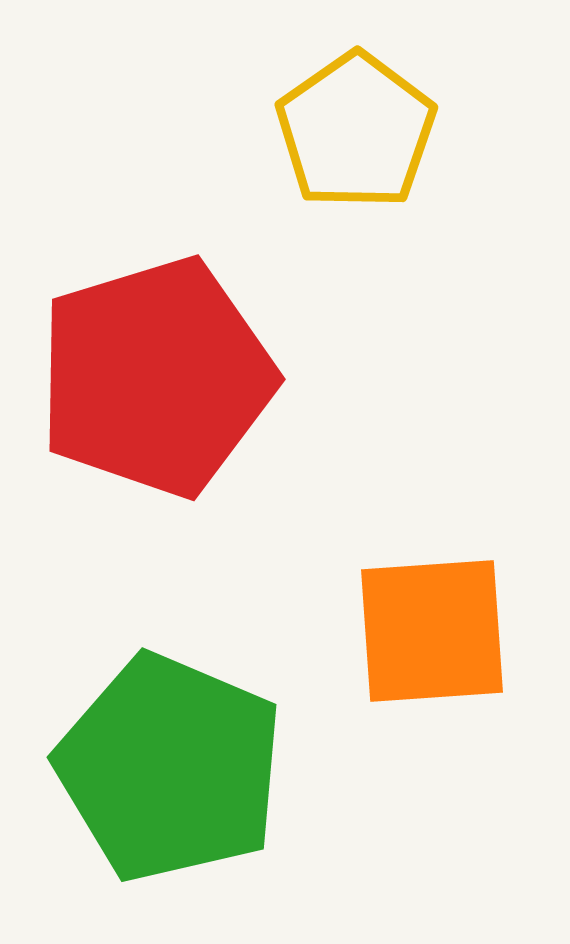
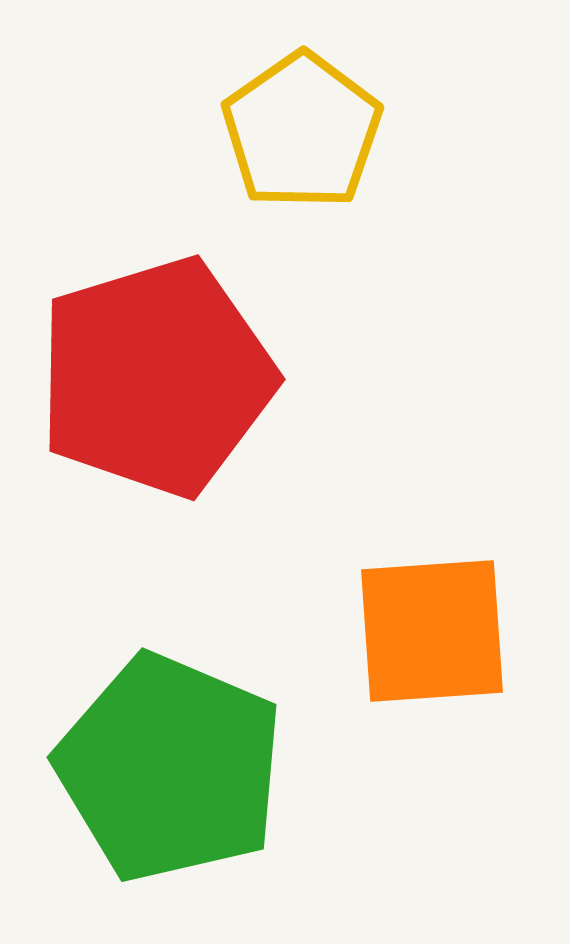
yellow pentagon: moved 54 px left
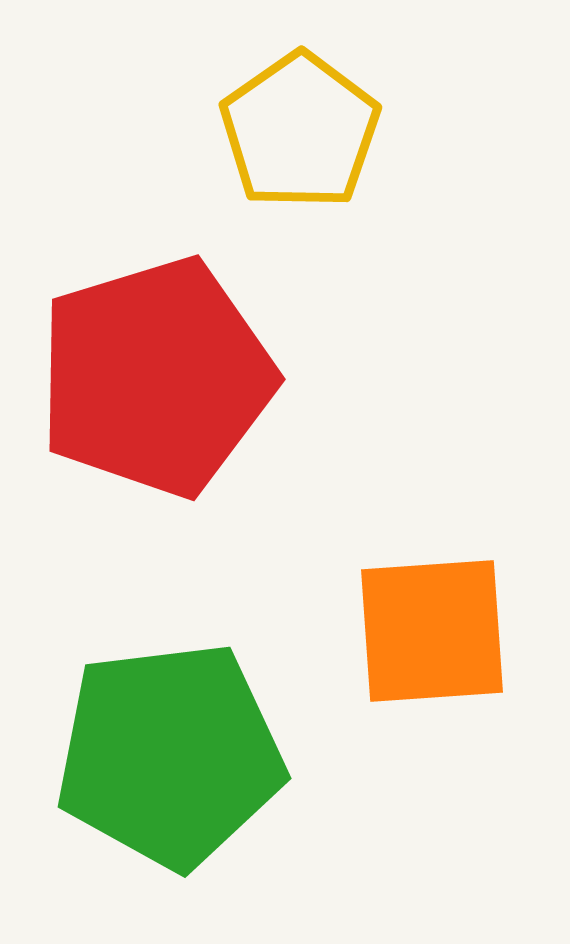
yellow pentagon: moved 2 px left
green pentagon: moved 13 px up; rotated 30 degrees counterclockwise
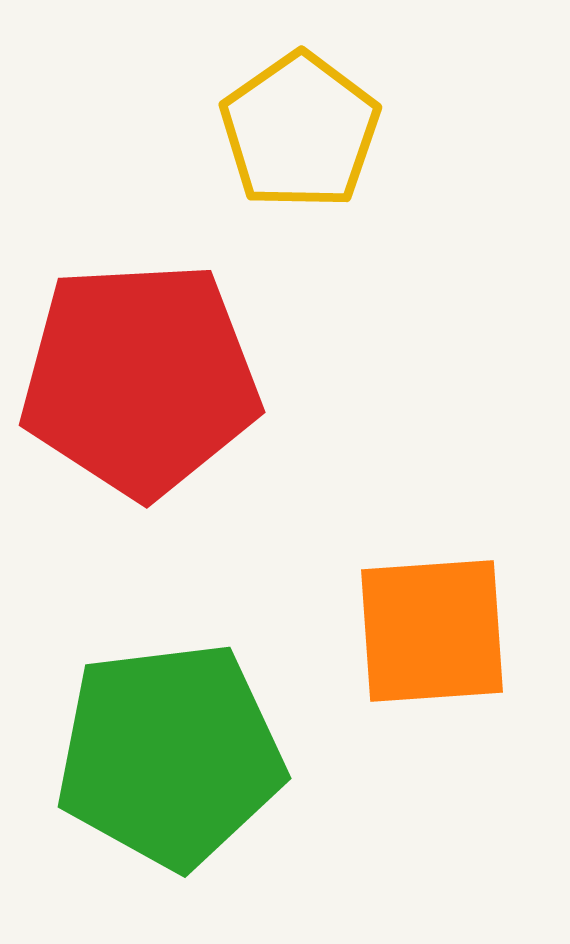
red pentagon: moved 16 px left, 2 px down; rotated 14 degrees clockwise
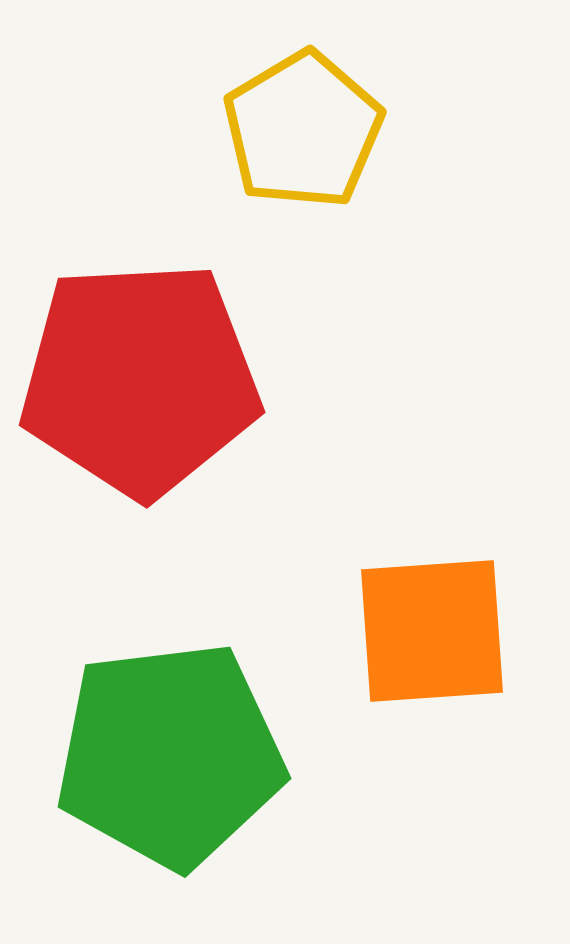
yellow pentagon: moved 3 px right, 1 px up; rotated 4 degrees clockwise
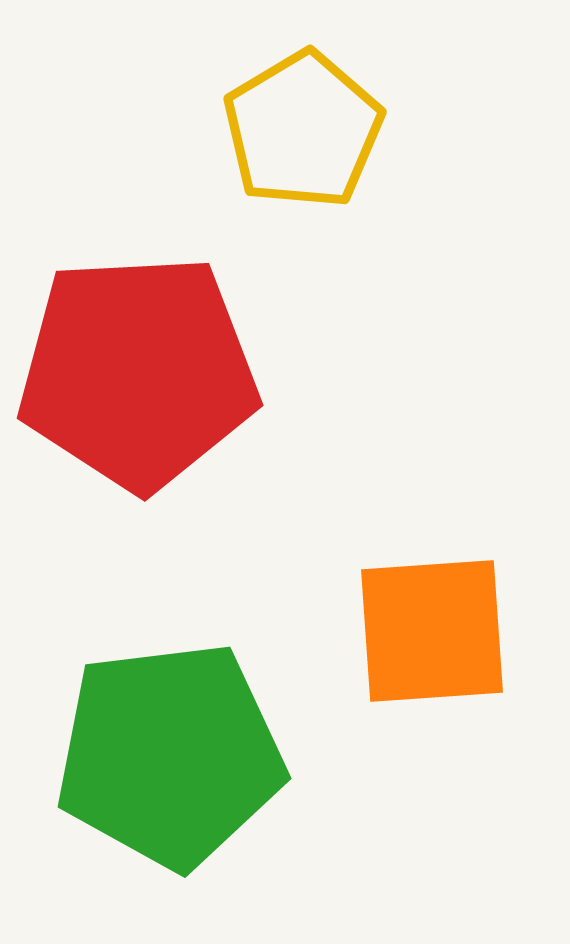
red pentagon: moved 2 px left, 7 px up
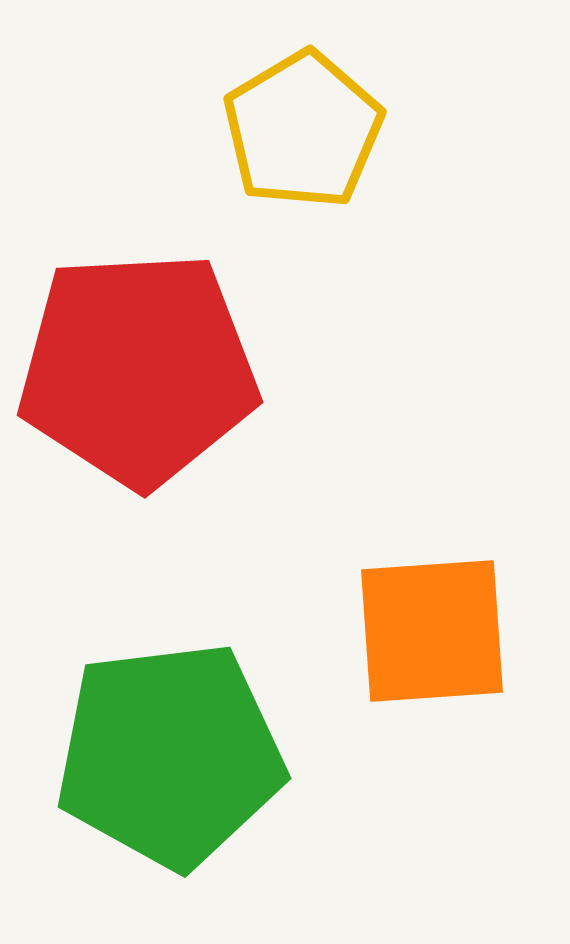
red pentagon: moved 3 px up
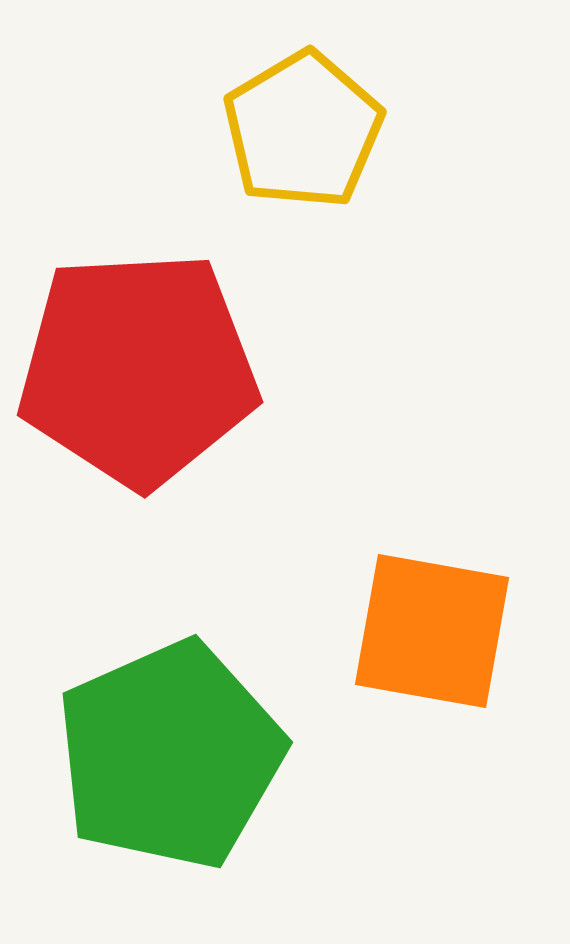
orange square: rotated 14 degrees clockwise
green pentagon: rotated 17 degrees counterclockwise
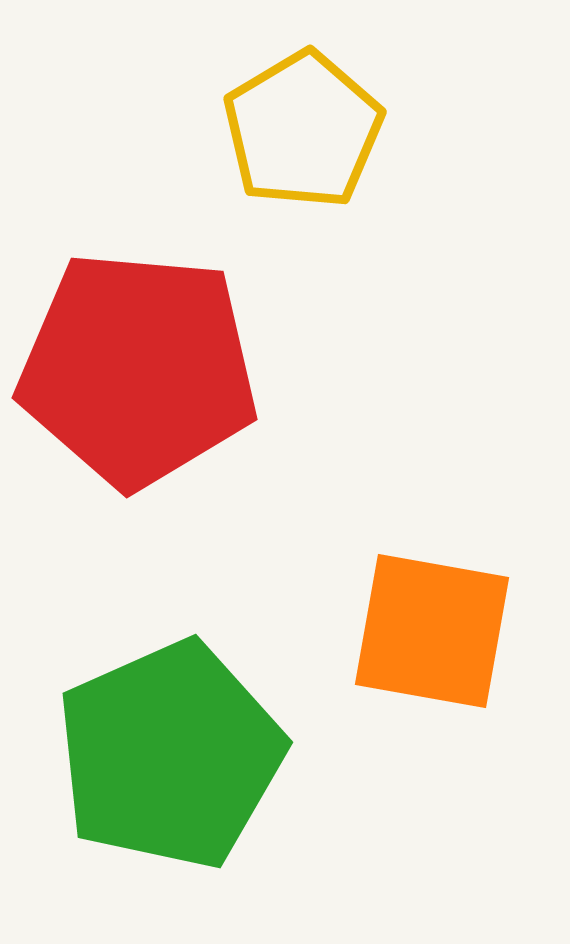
red pentagon: rotated 8 degrees clockwise
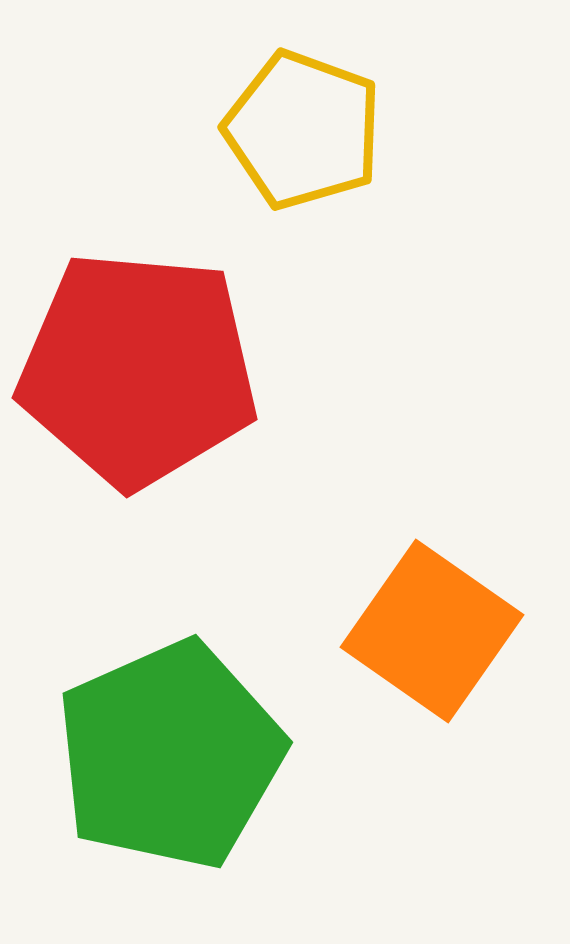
yellow pentagon: rotated 21 degrees counterclockwise
orange square: rotated 25 degrees clockwise
